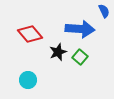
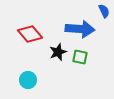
green square: rotated 28 degrees counterclockwise
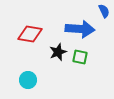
red diamond: rotated 40 degrees counterclockwise
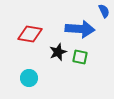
cyan circle: moved 1 px right, 2 px up
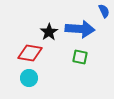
red diamond: moved 19 px down
black star: moved 9 px left, 20 px up; rotated 12 degrees counterclockwise
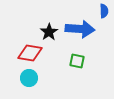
blue semicircle: rotated 24 degrees clockwise
green square: moved 3 px left, 4 px down
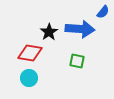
blue semicircle: moved 1 px left, 1 px down; rotated 40 degrees clockwise
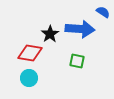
blue semicircle: rotated 96 degrees counterclockwise
black star: moved 1 px right, 2 px down
